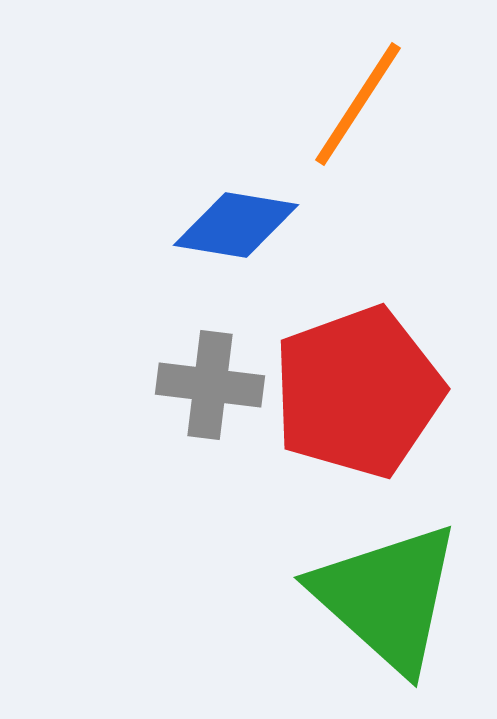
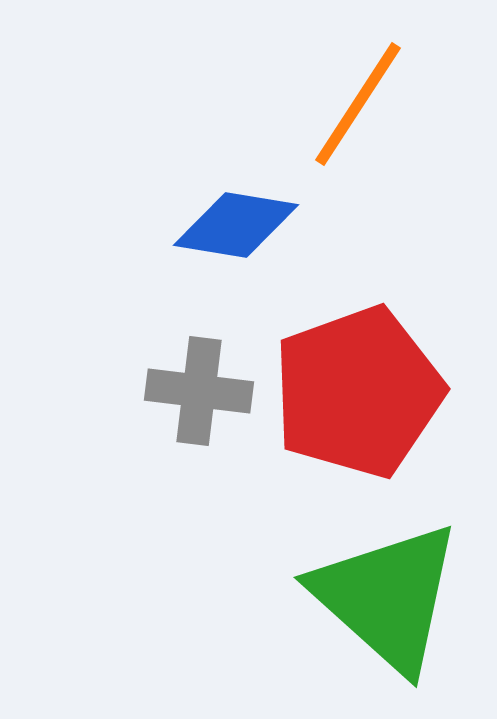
gray cross: moved 11 px left, 6 px down
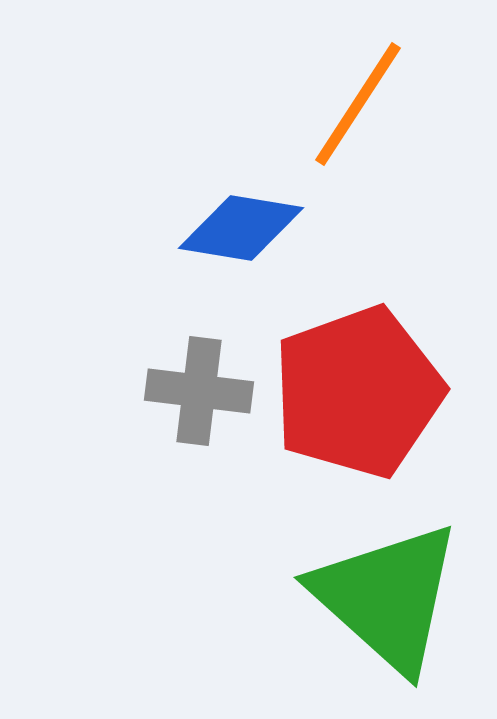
blue diamond: moved 5 px right, 3 px down
